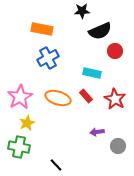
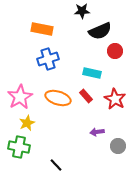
blue cross: moved 1 px down; rotated 10 degrees clockwise
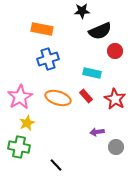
gray circle: moved 2 px left, 1 px down
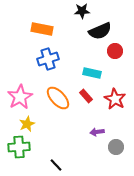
orange ellipse: rotated 30 degrees clockwise
yellow star: moved 1 px down
green cross: rotated 15 degrees counterclockwise
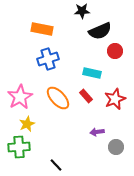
red star: rotated 20 degrees clockwise
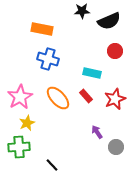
black semicircle: moved 9 px right, 10 px up
blue cross: rotated 35 degrees clockwise
yellow star: moved 1 px up
purple arrow: rotated 64 degrees clockwise
black line: moved 4 px left
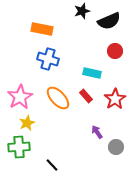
black star: rotated 14 degrees counterclockwise
red star: rotated 10 degrees counterclockwise
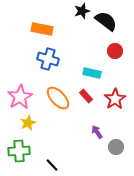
black semicircle: moved 3 px left; rotated 120 degrees counterclockwise
yellow star: moved 1 px right
green cross: moved 4 px down
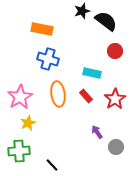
orange ellipse: moved 4 px up; rotated 35 degrees clockwise
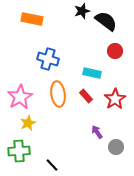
orange rectangle: moved 10 px left, 10 px up
